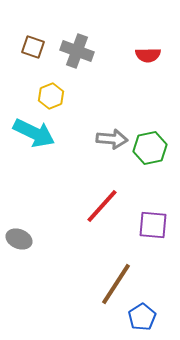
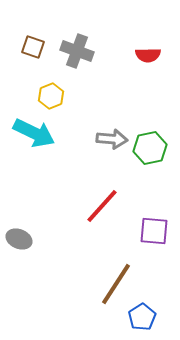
purple square: moved 1 px right, 6 px down
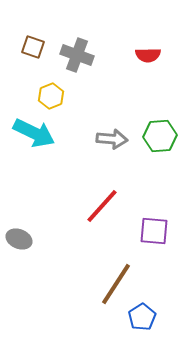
gray cross: moved 4 px down
green hexagon: moved 10 px right, 12 px up; rotated 8 degrees clockwise
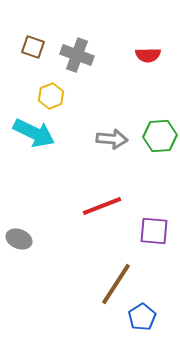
red line: rotated 27 degrees clockwise
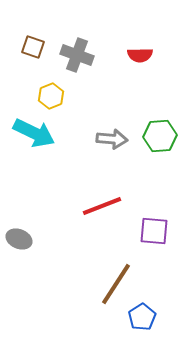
red semicircle: moved 8 px left
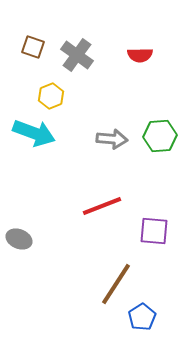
gray cross: rotated 16 degrees clockwise
cyan arrow: rotated 6 degrees counterclockwise
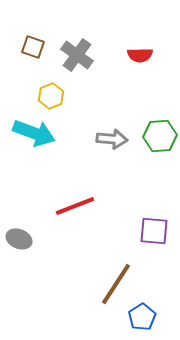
red line: moved 27 px left
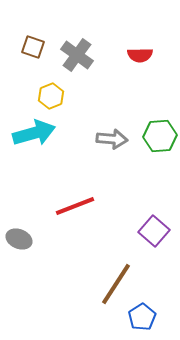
cyan arrow: rotated 36 degrees counterclockwise
purple square: rotated 36 degrees clockwise
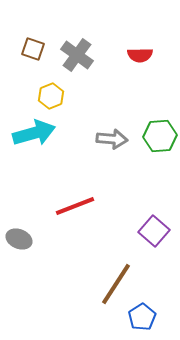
brown square: moved 2 px down
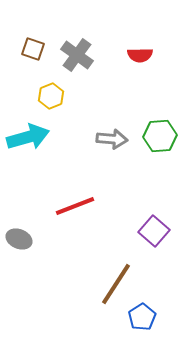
cyan arrow: moved 6 px left, 4 px down
